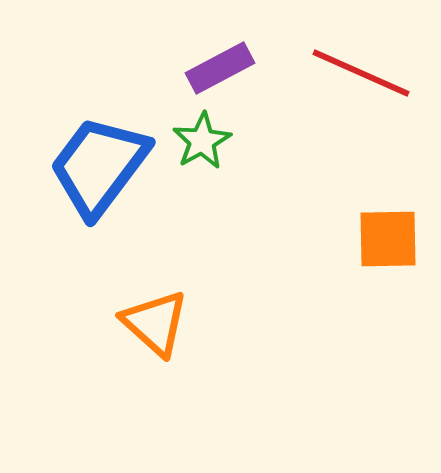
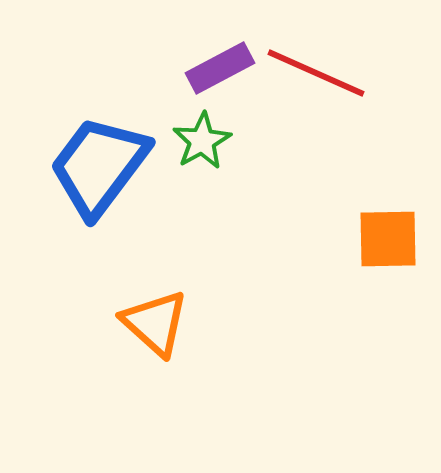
red line: moved 45 px left
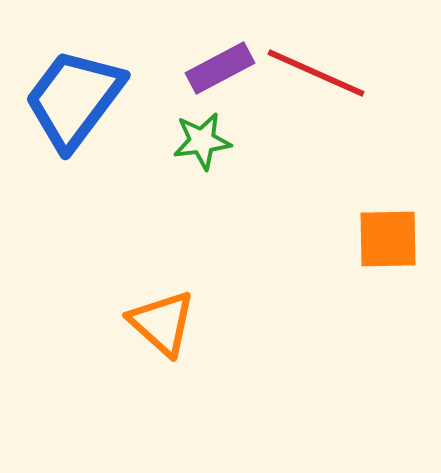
green star: rotated 22 degrees clockwise
blue trapezoid: moved 25 px left, 67 px up
orange triangle: moved 7 px right
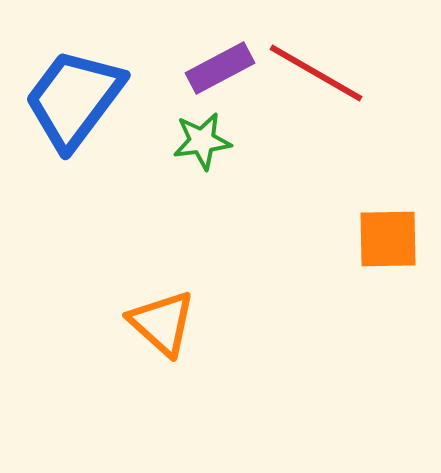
red line: rotated 6 degrees clockwise
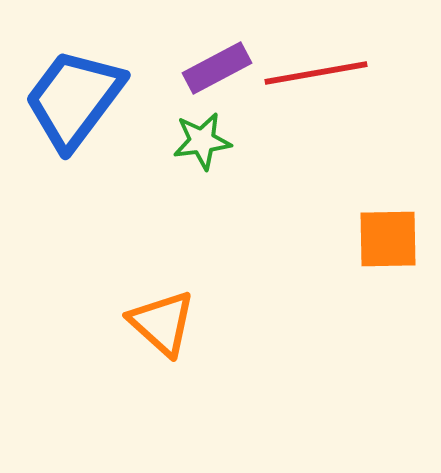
purple rectangle: moved 3 px left
red line: rotated 40 degrees counterclockwise
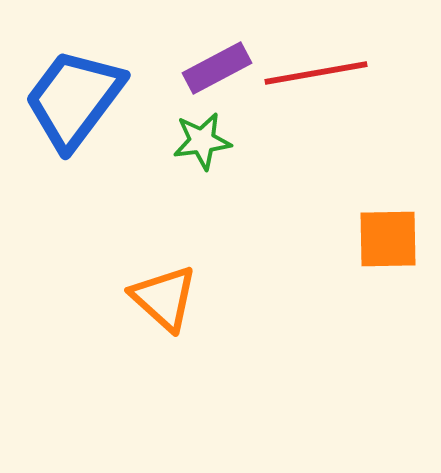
orange triangle: moved 2 px right, 25 px up
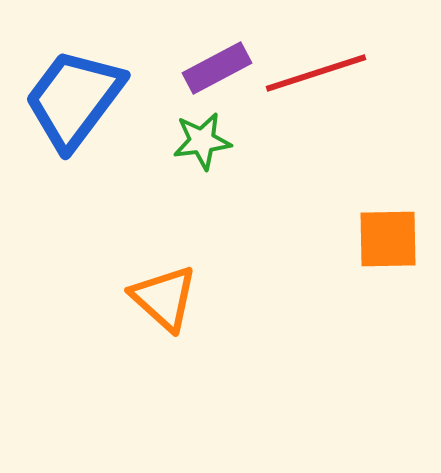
red line: rotated 8 degrees counterclockwise
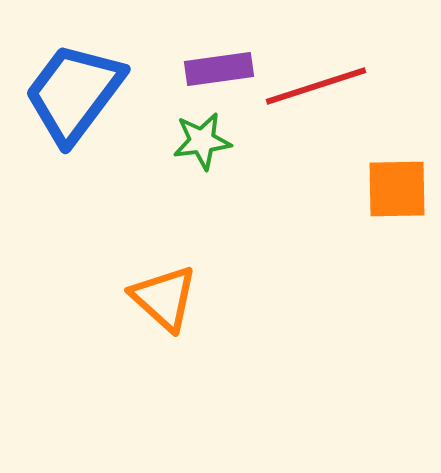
purple rectangle: moved 2 px right, 1 px down; rotated 20 degrees clockwise
red line: moved 13 px down
blue trapezoid: moved 6 px up
orange square: moved 9 px right, 50 px up
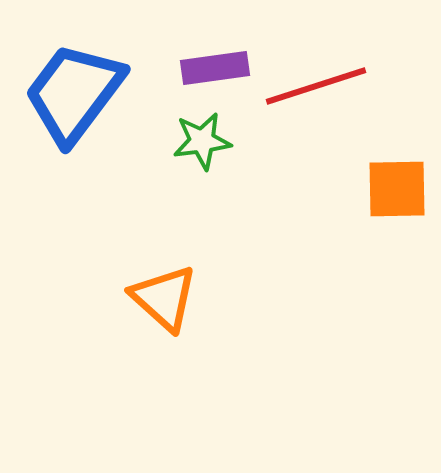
purple rectangle: moved 4 px left, 1 px up
